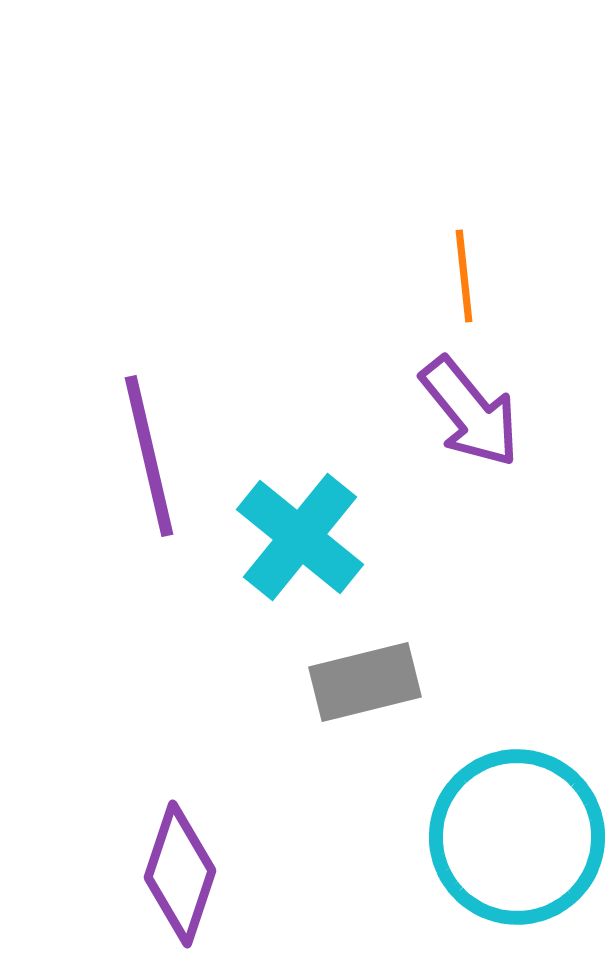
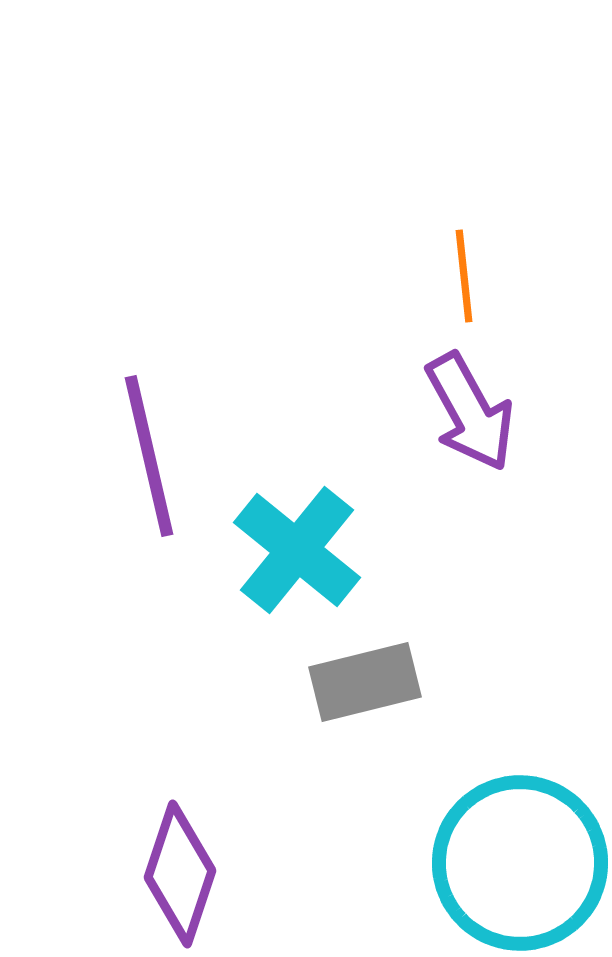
purple arrow: rotated 10 degrees clockwise
cyan cross: moved 3 px left, 13 px down
cyan circle: moved 3 px right, 26 px down
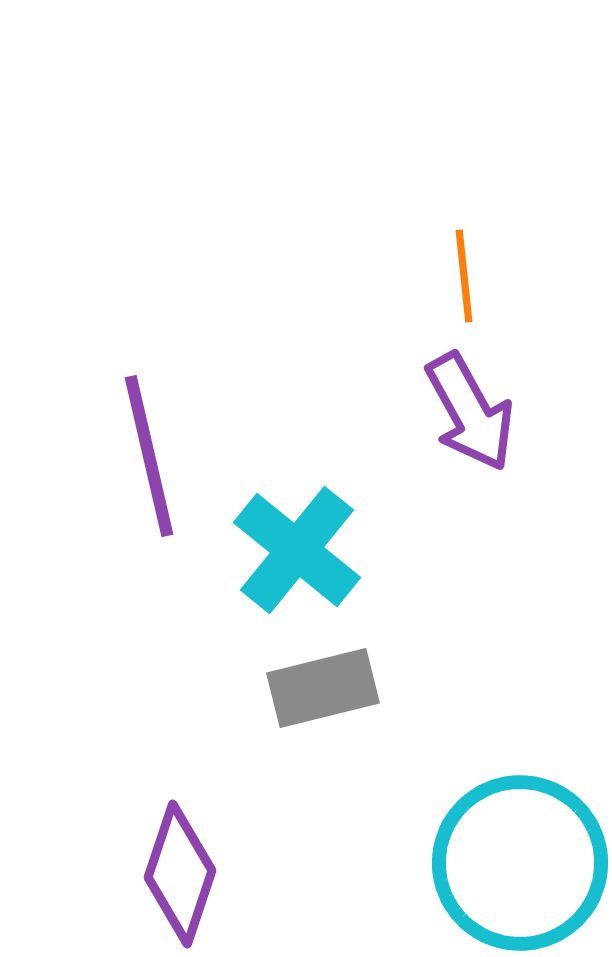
gray rectangle: moved 42 px left, 6 px down
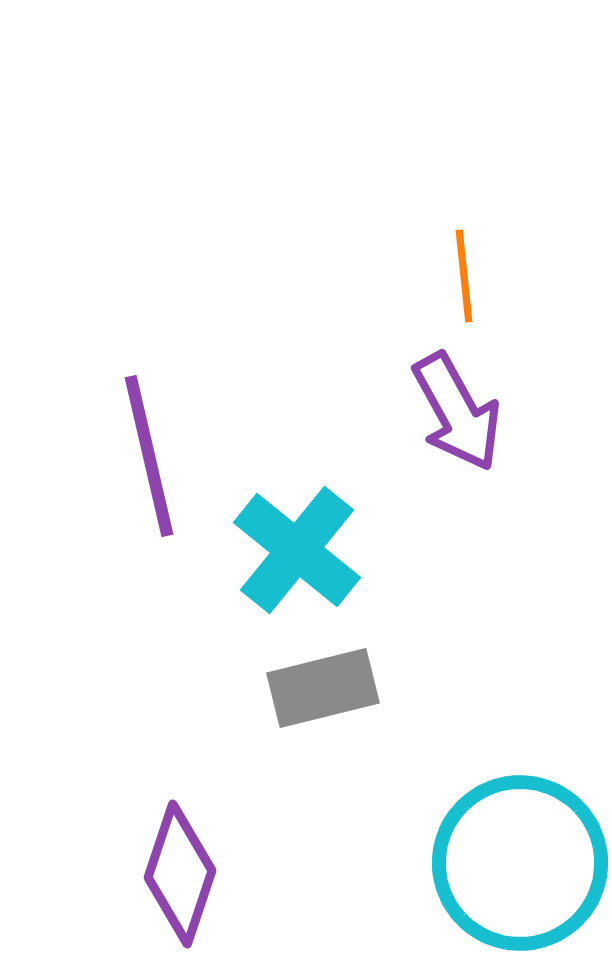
purple arrow: moved 13 px left
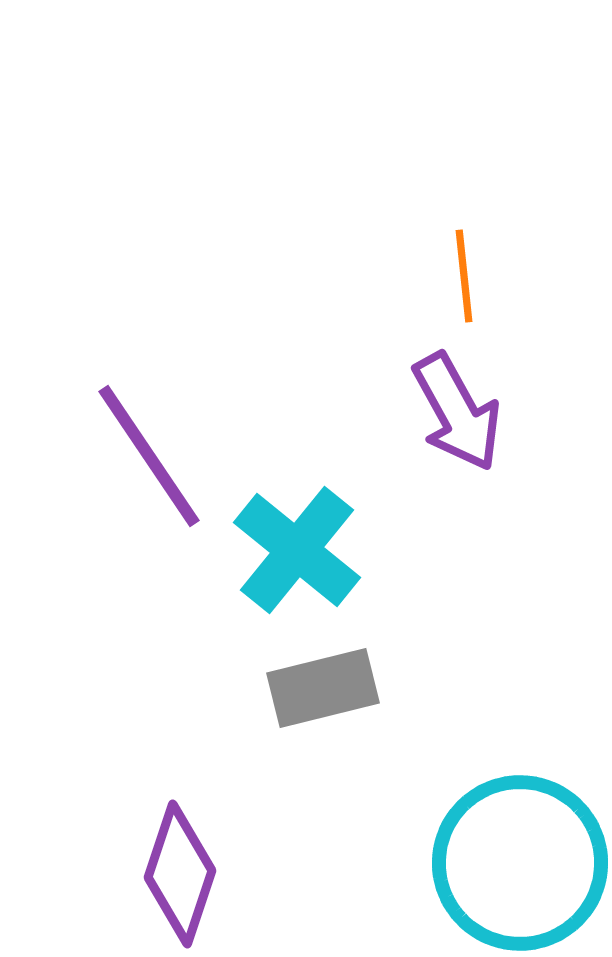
purple line: rotated 21 degrees counterclockwise
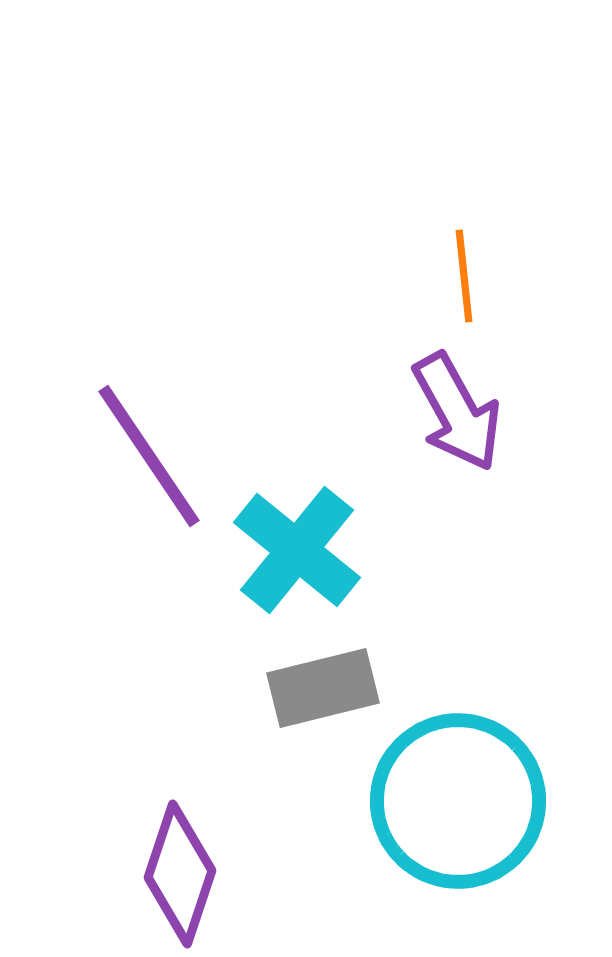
cyan circle: moved 62 px left, 62 px up
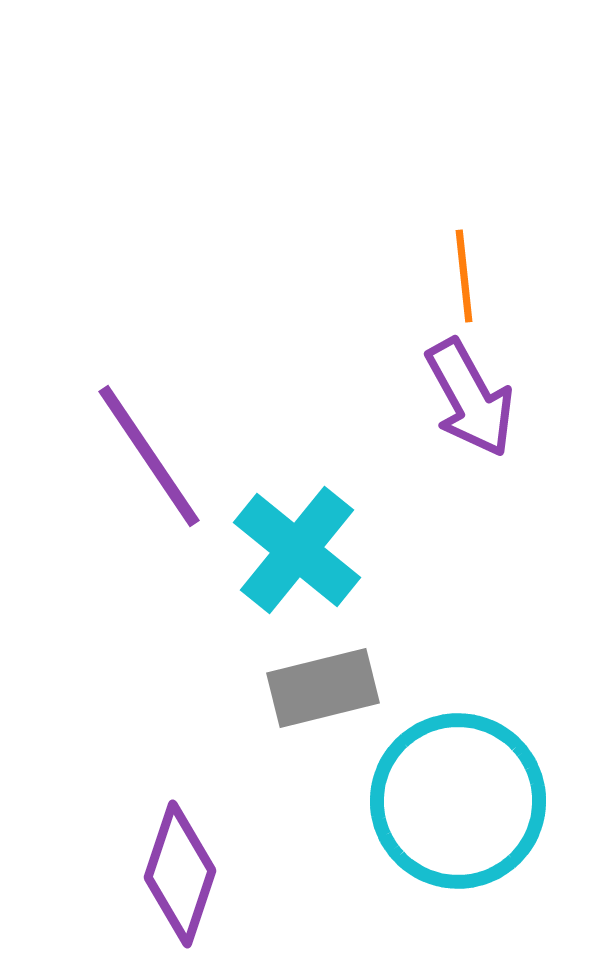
purple arrow: moved 13 px right, 14 px up
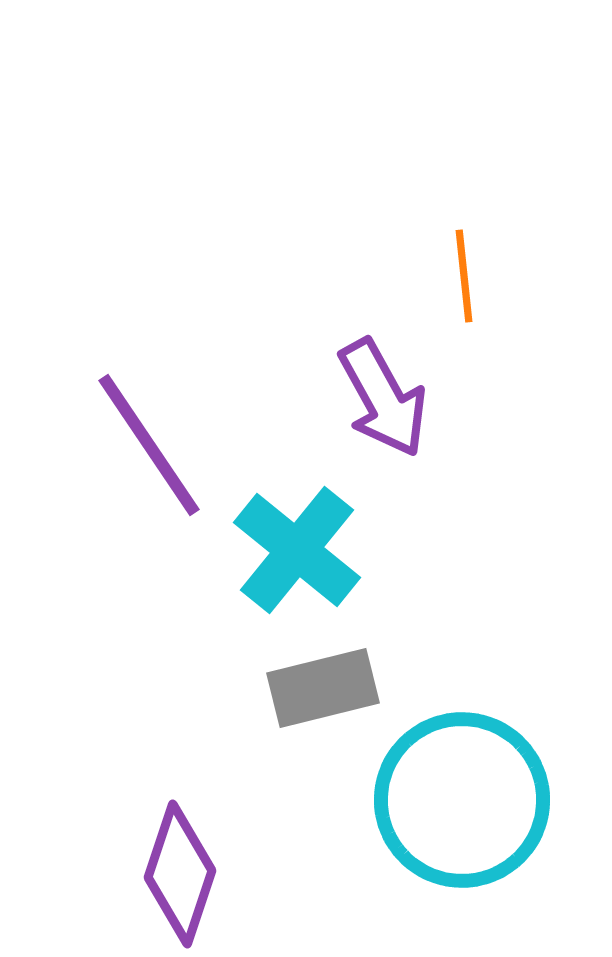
purple arrow: moved 87 px left
purple line: moved 11 px up
cyan circle: moved 4 px right, 1 px up
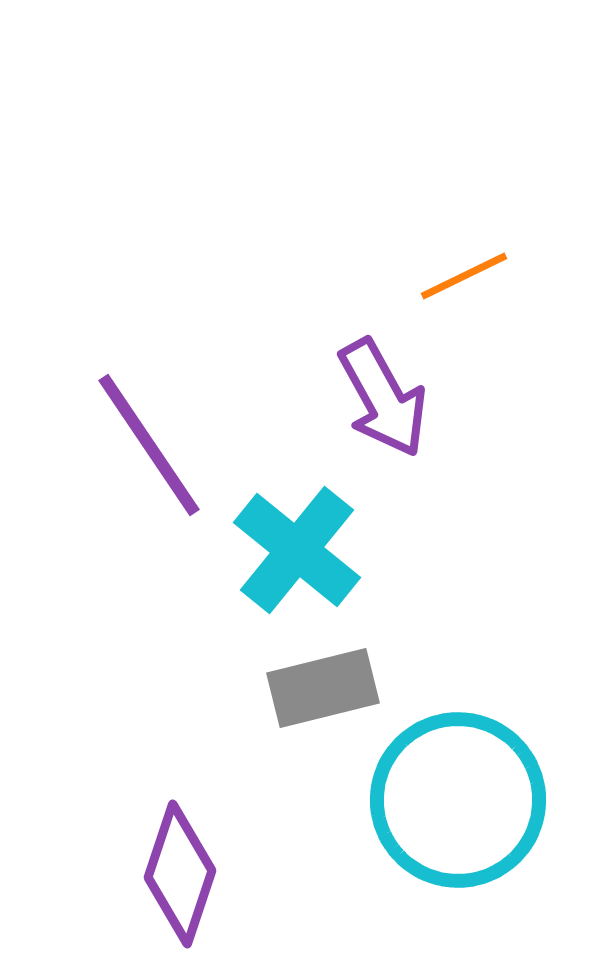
orange line: rotated 70 degrees clockwise
cyan circle: moved 4 px left
